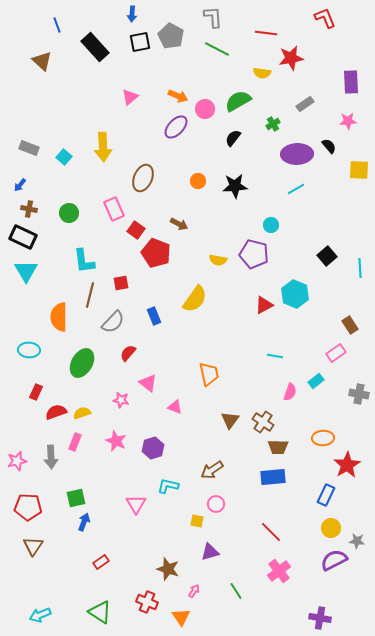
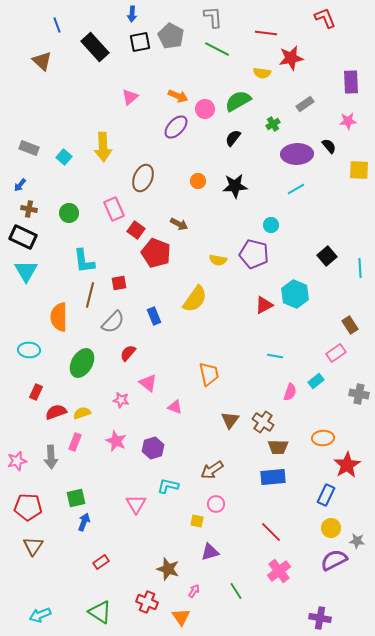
red square at (121, 283): moved 2 px left
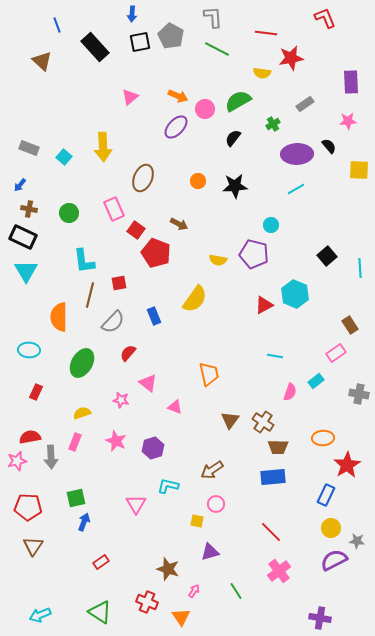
red semicircle at (56, 412): moved 26 px left, 25 px down; rotated 10 degrees clockwise
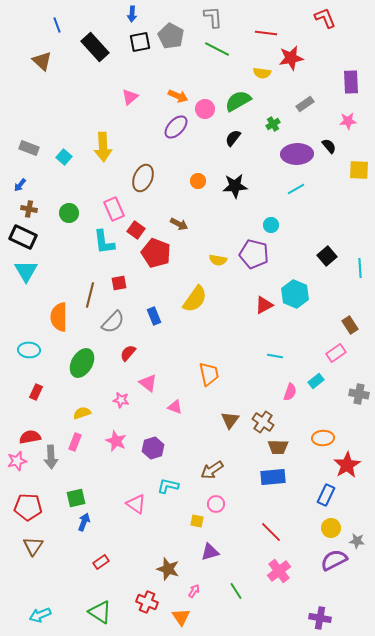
cyan L-shape at (84, 261): moved 20 px right, 19 px up
pink triangle at (136, 504): rotated 25 degrees counterclockwise
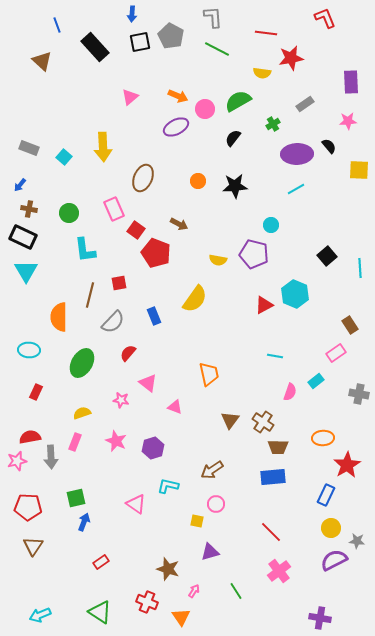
purple ellipse at (176, 127): rotated 20 degrees clockwise
cyan L-shape at (104, 242): moved 19 px left, 8 px down
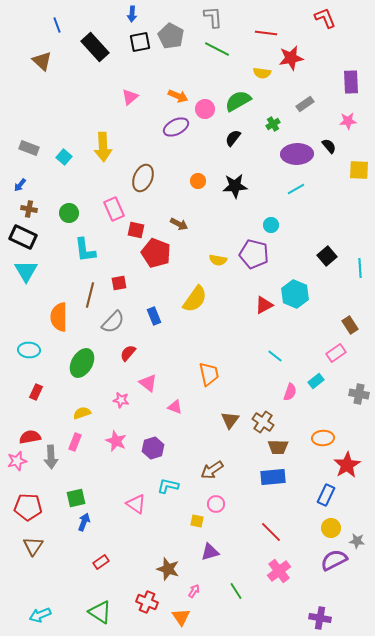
red square at (136, 230): rotated 24 degrees counterclockwise
cyan line at (275, 356): rotated 28 degrees clockwise
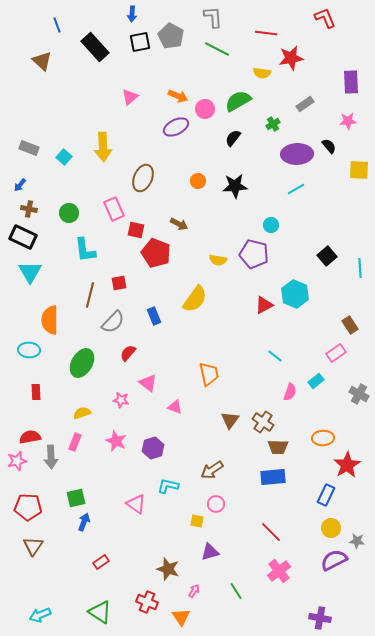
cyan triangle at (26, 271): moved 4 px right, 1 px down
orange semicircle at (59, 317): moved 9 px left, 3 px down
red rectangle at (36, 392): rotated 28 degrees counterclockwise
gray cross at (359, 394): rotated 18 degrees clockwise
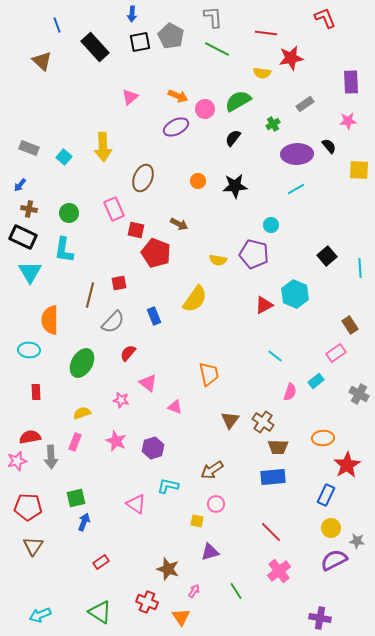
cyan L-shape at (85, 250): moved 21 px left; rotated 16 degrees clockwise
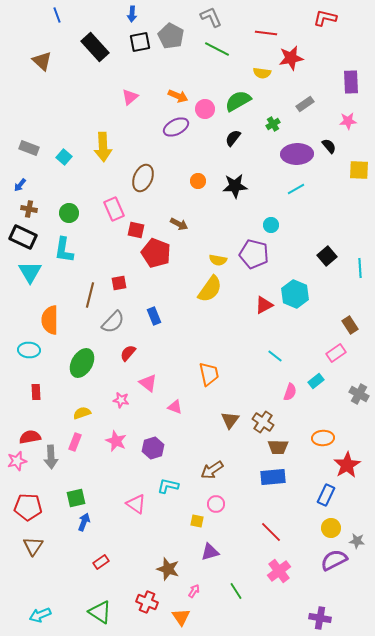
gray L-shape at (213, 17): moved 2 px left; rotated 20 degrees counterclockwise
red L-shape at (325, 18): rotated 55 degrees counterclockwise
blue line at (57, 25): moved 10 px up
yellow semicircle at (195, 299): moved 15 px right, 10 px up
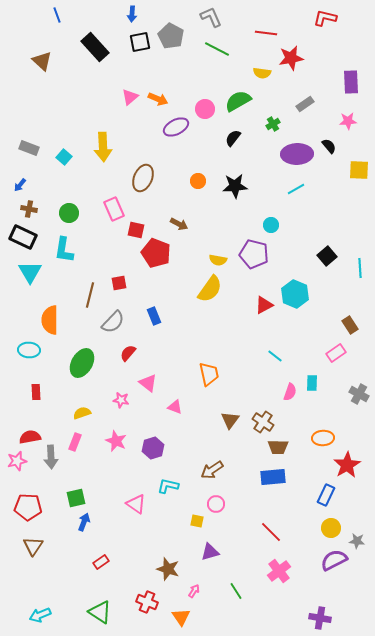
orange arrow at (178, 96): moved 20 px left, 3 px down
cyan rectangle at (316, 381): moved 4 px left, 2 px down; rotated 49 degrees counterclockwise
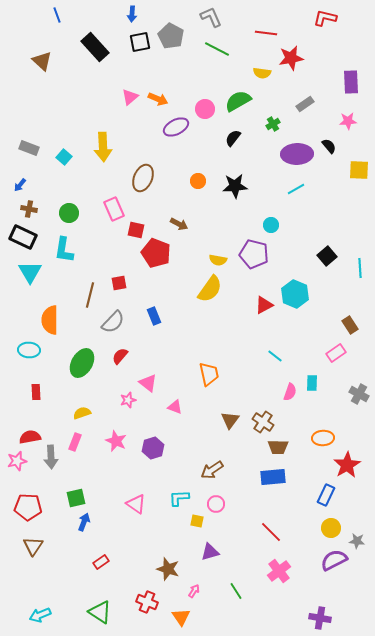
red semicircle at (128, 353): moved 8 px left, 3 px down
pink star at (121, 400): moved 7 px right; rotated 28 degrees counterclockwise
cyan L-shape at (168, 486): moved 11 px right, 12 px down; rotated 15 degrees counterclockwise
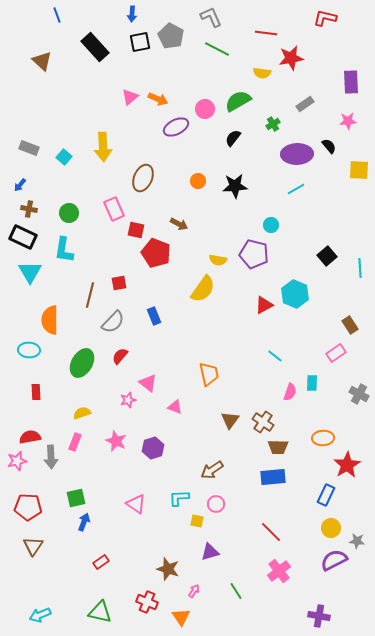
yellow semicircle at (210, 289): moved 7 px left
green triangle at (100, 612): rotated 20 degrees counterclockwise
purple cross at (320, 618): moved 1 px left, 2 px up
